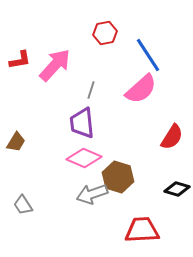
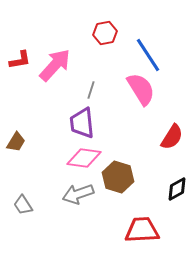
pink semicircle: rotated 80 degrees counterclockwise
pink diamond: rotated 16 degrees counterclockwise
black diamond: rotated 45 degrees counterclockwise
gray arrow: moved 14 px left
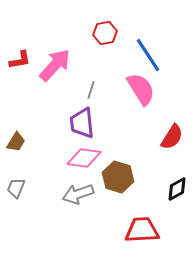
gray trapezoid: moved 7 px left, 17 px up; rotated 55 degrees clockwise
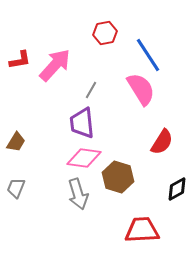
gray line: rotated 12 degrees clockwise
red semicircle: moved 10 px left, 5 px down
gray arrow: rotated 88 degrees counterclockwise
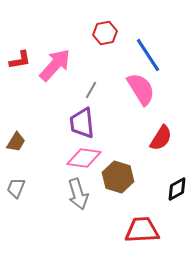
red semicircle: moved 1 px left, 4 px up
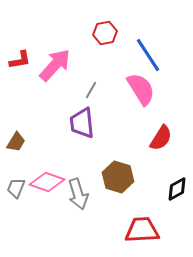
pink diamond: moved 37 px left, 24 px down; rotated 12 degrees clockwise
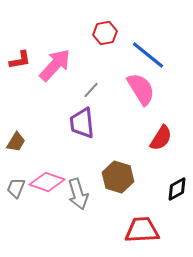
blue line: rotated 18 degrees counterclockwise
gray line: rotated 12 degrees clockwise
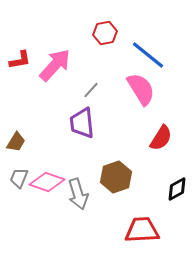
brown hexagon: moved 2 px left; rotated 24 degrees clockwise
gray trapezoid: moved 3 px right, 10 px up
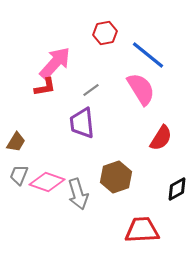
red L-shape: moved 25 px right, 27 px down
pink arrow: moved 2 px up
gray line: rotated 12 degrees clockwise
gray trapezoid: moved 3 px up
